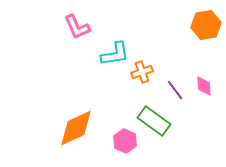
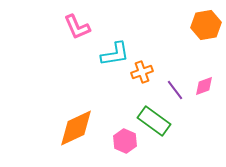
pink diamond: rotated 75 degrees clockwise
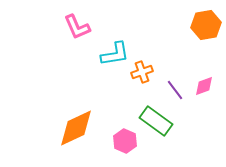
green rectangle: moved 2 px right
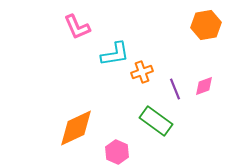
purple line: moved 1 px up; rotated 15 degrees clockwise
pink hexagon: moved 8 px left, 11 px down
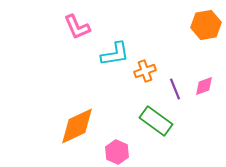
orange cross: moved 3 px right, 1 px up
orange diamond: moved 1 px right, 2 px up
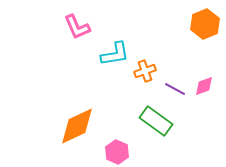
orange hexagon: moved 1 px left, 1 px up; rotated 12 degrees counterclockwise
purple line: rotated 40 degrees counterclockwise
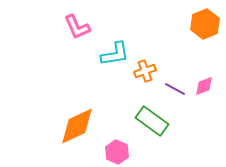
green rectangle: moved 4 px left
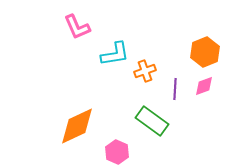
orange hexagon: moved 28 px down
purple line: rotated 65 degrees clockwise
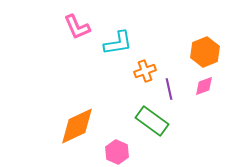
cyan L-shape: moved 3 px right, 11 px up
purple line: moved 6 px left; rotated 15 degrees counterclockwise
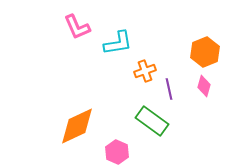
pink diamond: rotated 55 degrees counterclockwise
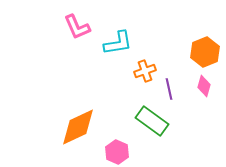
orange diamond: moved 1 px right, 1 px down
